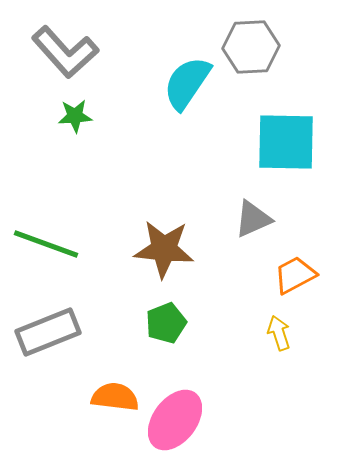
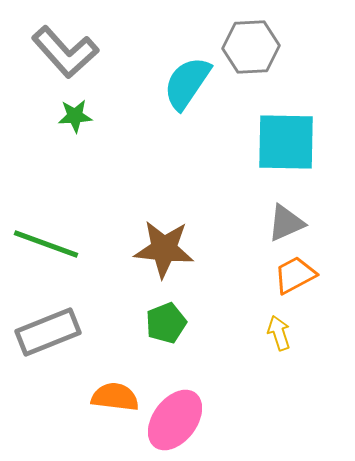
gray triangle: moved 33 px right, 4 px down
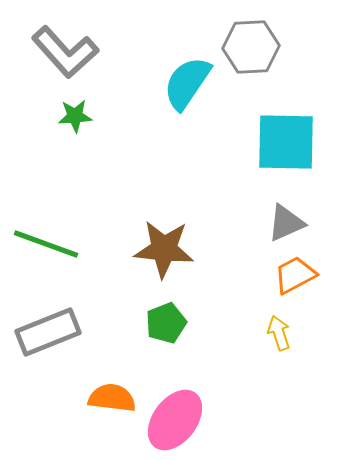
orange semicircle: moved 3 px left, 1 px down
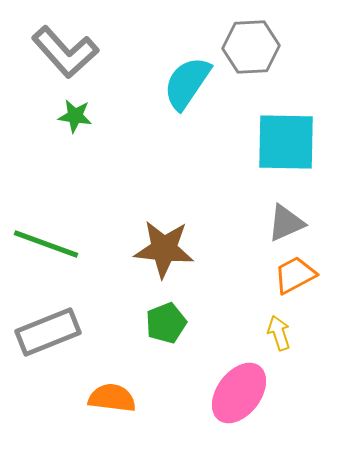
green star: rotated 12 degrees clockwise
pink ellipse: moved 64 px right, 27 px up
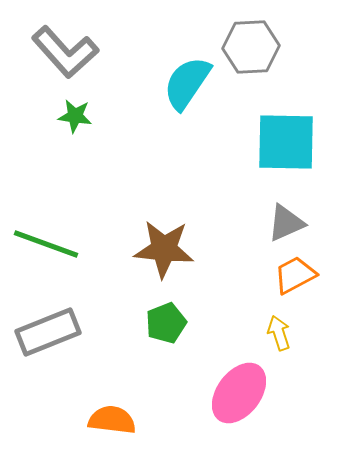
orange semicircle: moved 22 px down
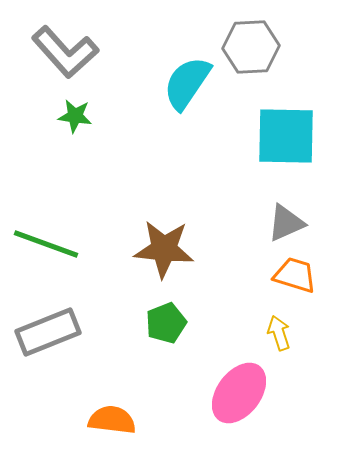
cyan square: moved 6 px up
orange trapezoid: rotated 45 degrees clockwise
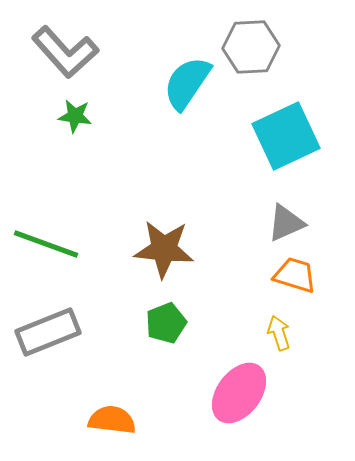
cyan square: rotated 26 degrees counterclockwise
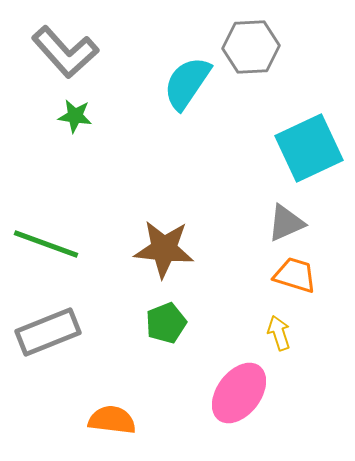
cyan square: moved 23 px right, 12 px down
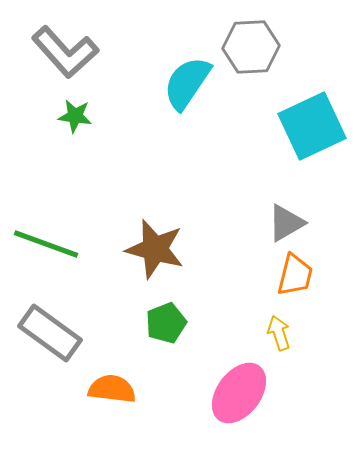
cyan square: moved 3 px right, 22 px up
gray triangle: rotated 6 degrees counterclockwise
brown star: moved 9 px left; rotated 10 degrees clockwise
orange trapezoid: rotated 87 degrees clockwise
gray rectangle: moved 2 px right, 1 px down; rotated 58 degrees clockwise
orange semicircle: moved 31 px up
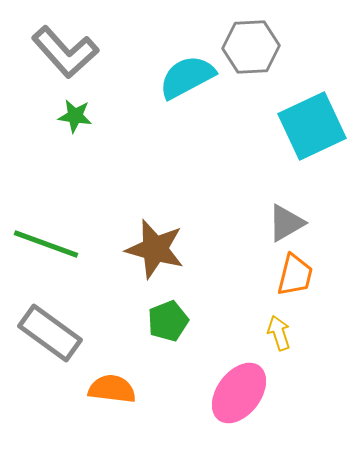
cyan semicircle: moved 6 px up; rotated 28 degrees clockwise
green pentagon: moved 2 px right, 2 px up
